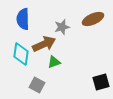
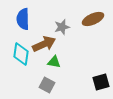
green triangle: rotated 32 degrees clockwise
gray square: moved 10 px right
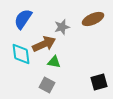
blue semicircle: rotated 35 degrees clockwise
cyan diamond: rotated 15 degrees counterclockwise
black square: moved 2 px left
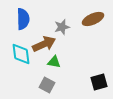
blue semicircle: rotated 145 degrees clockwise
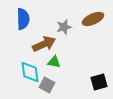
gray star: moved 2 px right
cyan diamond: moved 9 px right, 18 px down
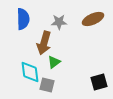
gray star: moved 5 px left, 5 px up; rotated 14 degrees clockwise
brown arrow: moved 1 px up; rotated 130 degrees clockwise
green triangle: rotated 48 degrees counterclockwise
gray square: rotated 14 degrees counterclockwise
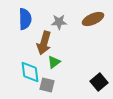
blue semicircle: moved 2 px right
black square: rotated 24 degrees counterclockwise
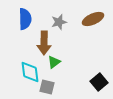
gray star: rotated 14 degrees counterclockwise
brown arrow: rotated 15 degrees counterclockwise
gray square: moved 2 px down
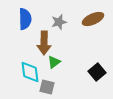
black square: moved 2 px left, 10 px up
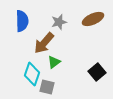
blue semicircle: moved 3 px left, 2 px down
brown arrow: rotated 40 degrees clockwise
cyan diamond: moved 2 px right, 2 px down; rotated 25 degrees clockwise
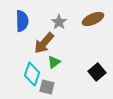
gray star: rotated 21 degrees counterclockwise
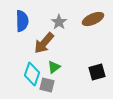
green triangle: moved 5 px down
black square: rotated 24 degrees clockwise
gray square: moved 2 px up
